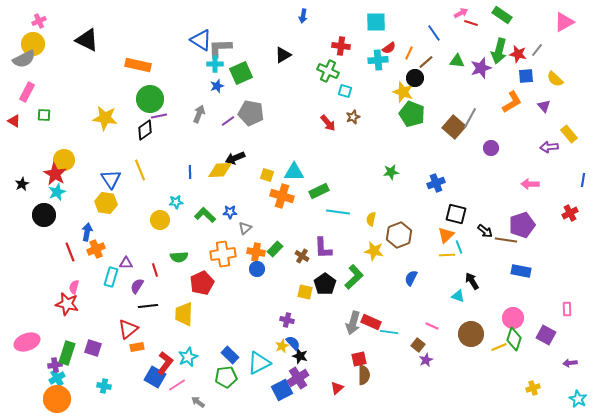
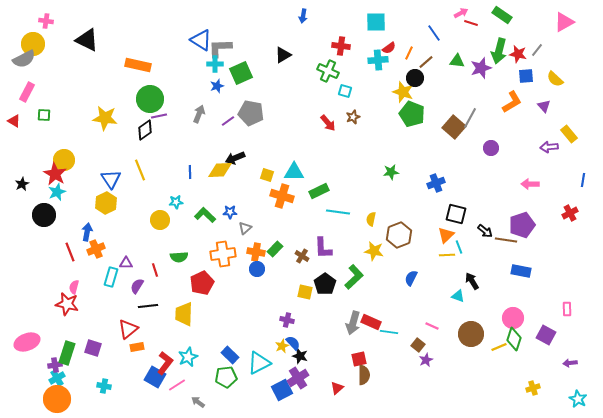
pink cross at (39, 21): moved 7 px right; rotated 32 degrees clockwise
yellow hexagon at (106, 203): rotated 25 degrees clockwise
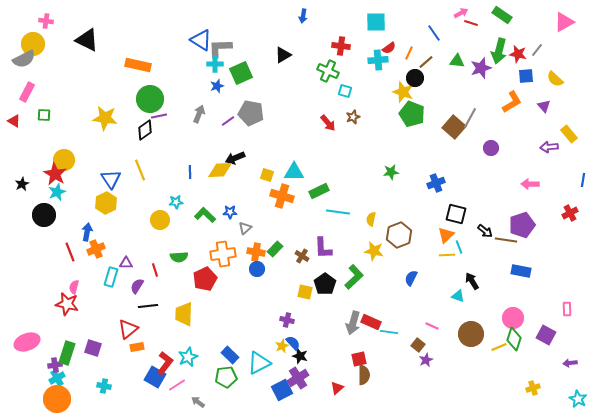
red pentagon at (202, 283): moved 3 px right, 4 px up
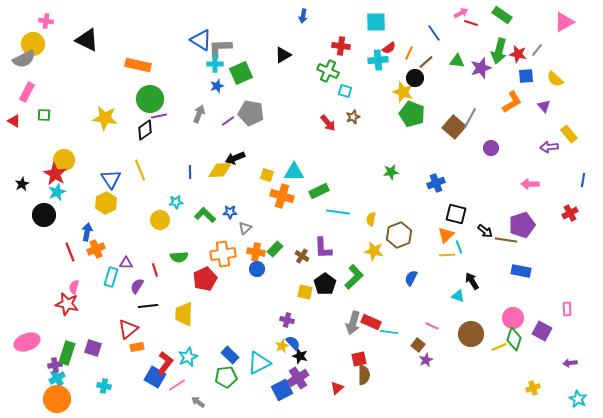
purple square at (546, 335): moved 4 px left, 4 px up
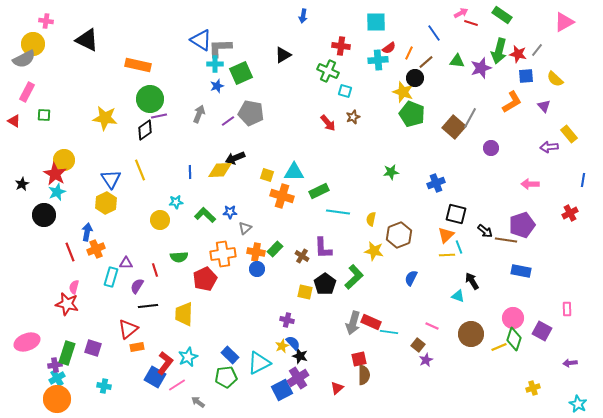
cyan star at (578, 399): moved 5 px down
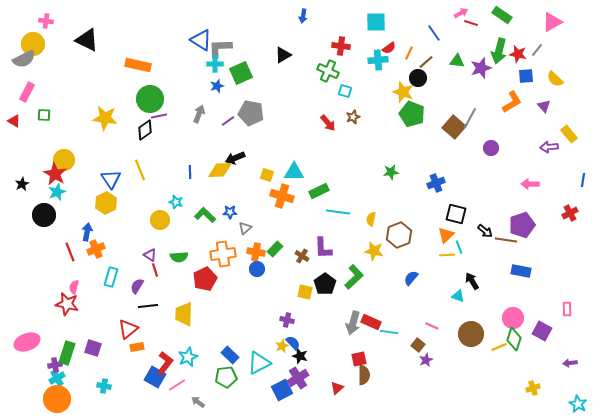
pink triangle at (564, 22): moved 12 px left
black circle at (415, 78): moved 3 px right
cyan star at (176, 202): rotated 24 degrees clockwise
purple triangle at (126, 263): moved 24 px right, 8 px up; rotated 32 degrees clockwise
blue semicircle at (411, 278): rotated 14 degrees clockwise
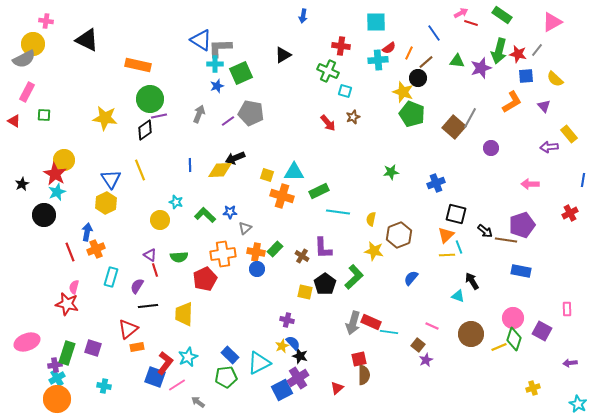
blue line at (190, 172): moved 7 px up
blue square at (155, 377): rotated 10 degrees counterclockwise
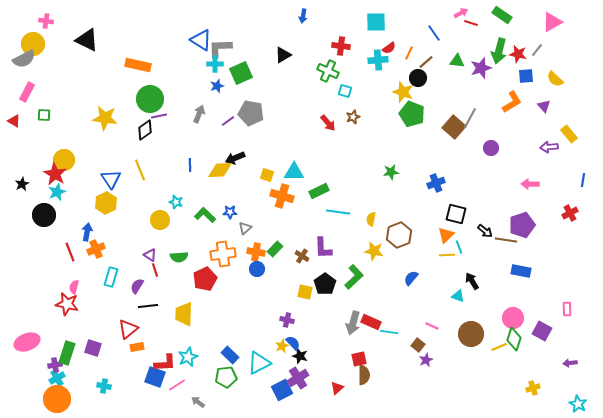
red L-shape at (165, 363): rotated 50 degrees clockwise
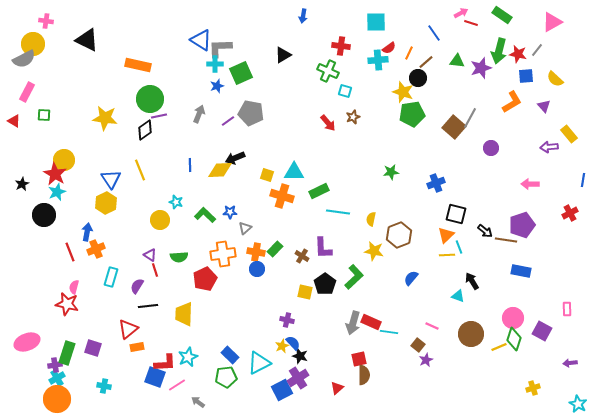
green pentagon at (412, 114): rotated 30 degrees counterclockwise
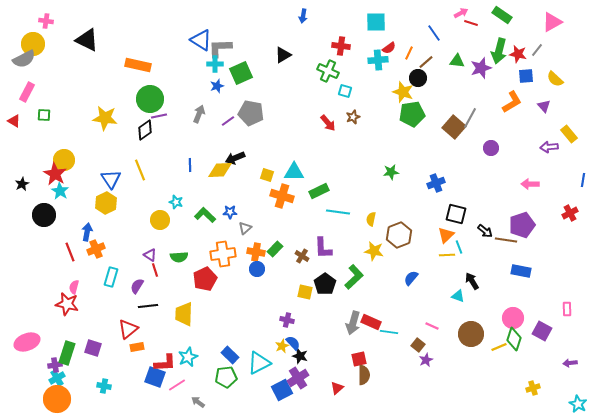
cyan star at (57, 192): moved 3 px right, 1 px up; rotated 18 degrees counterclockwise
